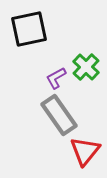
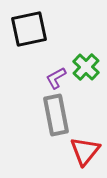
gray rectangle: moved 3 px left; rotated 24 degrees clockwise
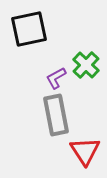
green cross: moved 2 px up
red triangle: rotated 12 degrees counterclockwise
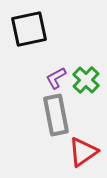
green cross: moved 15 px down
red triangle: moved 2 px left, 1 px down; rotated 28 degrees clockwise
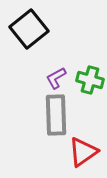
black square: rotated 27 degrees counterclockwise
green cross: moved 4 px right; rotated 28 degrees counterclockwise
gray rectangle: rotated 9 degrees clockwise
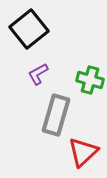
purple L-shape: moved 18 px left, 4 px up
gray rectangle: rotated 18 degrees clockwise
red triangle: rotated 8 degrees counterclockwise
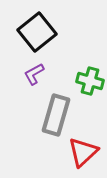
black square: moved 8 px right, 3 px down
purple L-shape: moved 4 px left
green cross: moved 1 px down
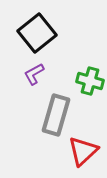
black square: moved 1 px down
red triangle: moved 1 px up
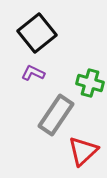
purple L-shape: moved 1 px left, 1 px up; rotated 55 degrees clockwise
green cross: moved 2 px down
gray rectangle: rotated 18 degrees clockwise
